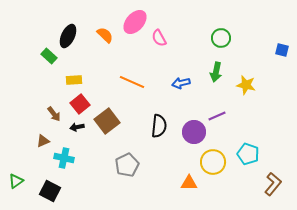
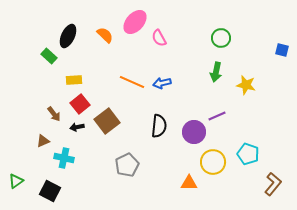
blue arrow: moved 19 px left
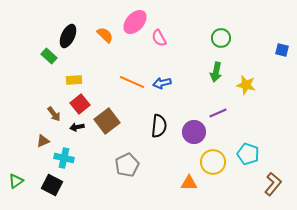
purple line: moved 1 px right, 3 px up
black square: moved 2 px right, 6 px up
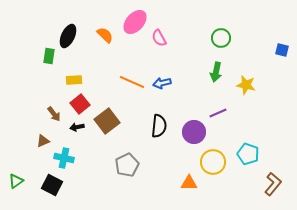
green rectangle: rotated 56 degrees clockwise
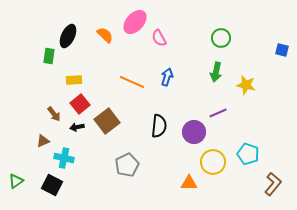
blue arrow: moved 5 px right, 6 px up; rotated 120 degrees clockwise
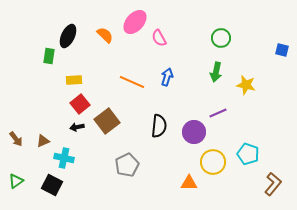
brown arrow: moved 38 px left, 25 px down
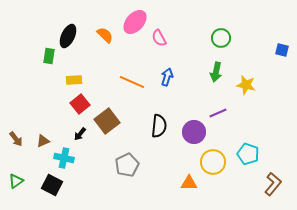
black arrow: moved 3 px right, 7 px down; rotated 40 degrees counterclockwise
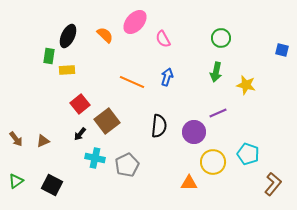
pink semicircle: moved 4 px right, 1 px down
yellow rectangle: moved 7 px left, 10 px up
cyan cross: moved 31 px right
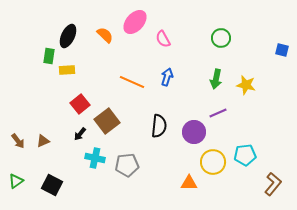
green arrow: moved 7 px down
brown arrow: moved 2 px right, 2 px down
cyan pentagon: moved 3 px left, 1 px down; rotated 25 degrees counterclockwise
gray pentagon: rotated 20 degrees clockwise
